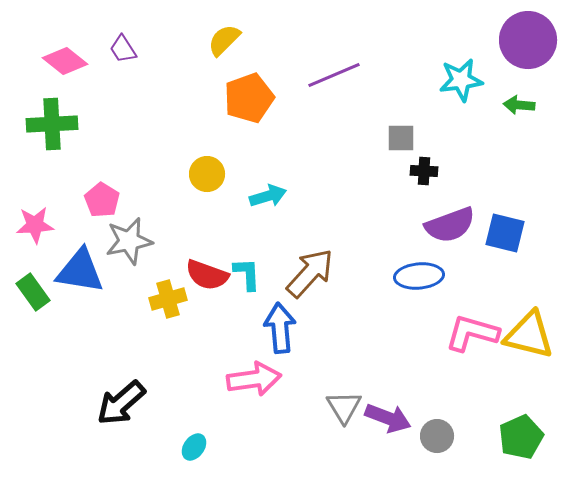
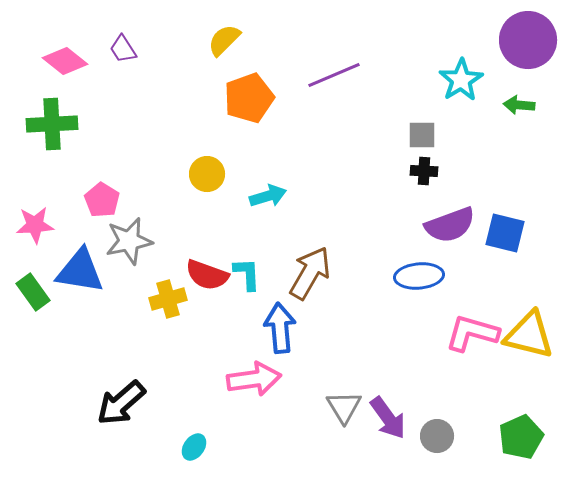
cyan star: rotated 24 degrees counterclockwise
gray square: moved 21 px right, 3 px up
brown arrow: rotated 12 degrees counterclockwise
purple arrow: rotated 33 degrees clockwise
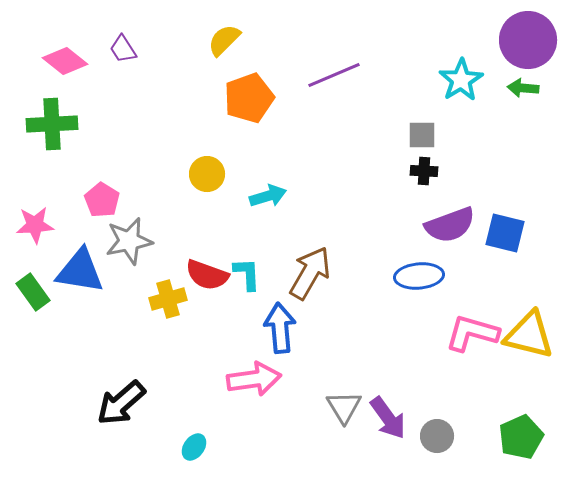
green arrow: moved 4 px right, 17 px up
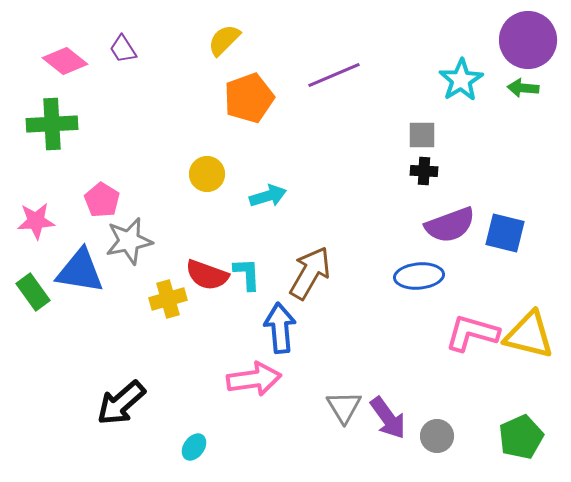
pink star: moved 1 px right, 4 px up
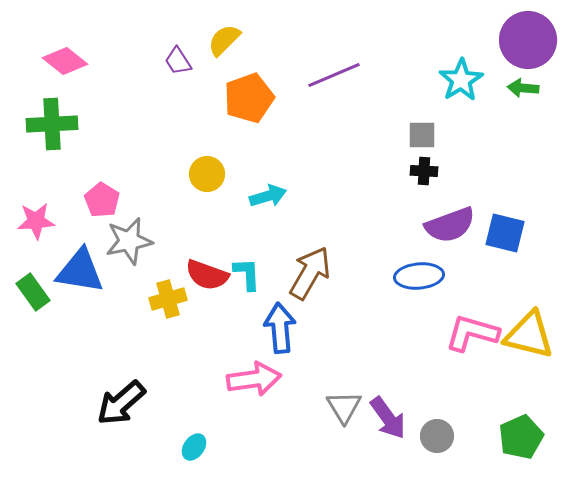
purple trapezoid: moved 55 px right, 12 px down
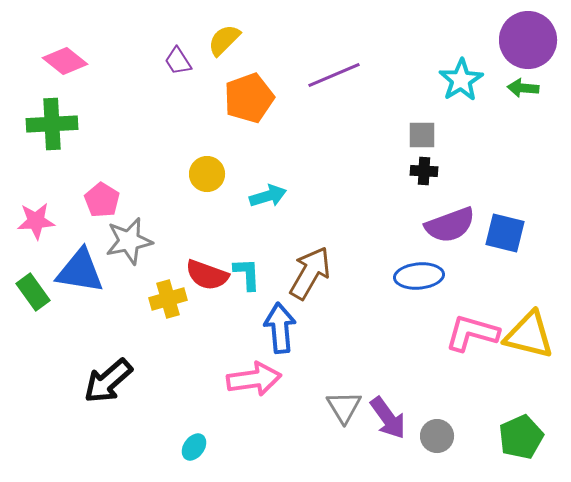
black arrow: moved 13 px left, 22 px up
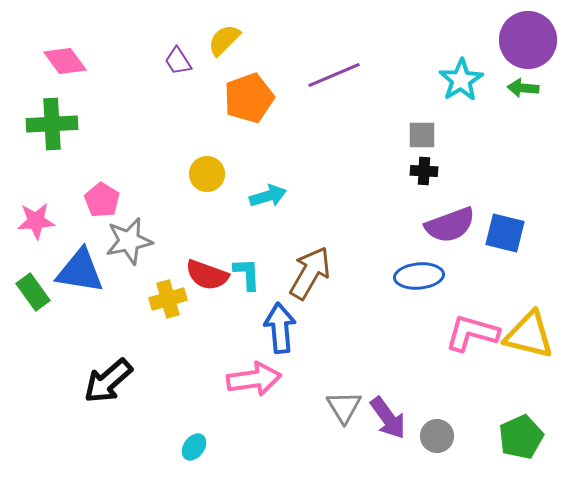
pink diamond: rotated 15 degrees clockwise
